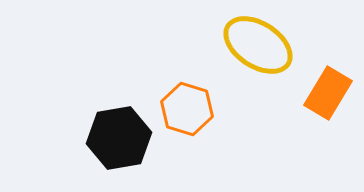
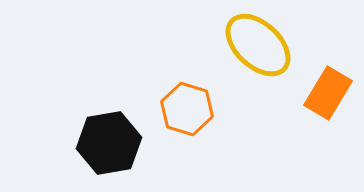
yellow ellipse: rotated 10 degrees clockwise
black hexagon: moved 10 px left, 5 px down
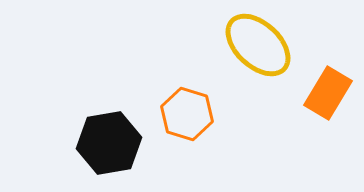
orange hexagon: moved 5 px down
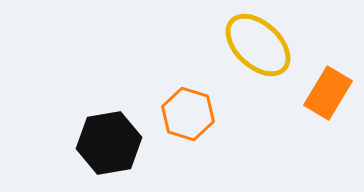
orange hexagon: moved 1 px right
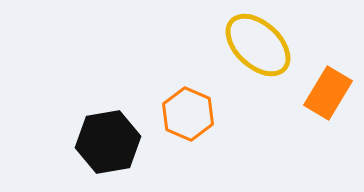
orange hexagon: rotated 6 degrees clockwise
black hexagon: moved 1 px left, 1 px up
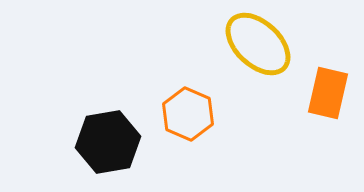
yellow ellipse: moved 1 px up
orange rectangle: rotated 18 degrees counterclockwise
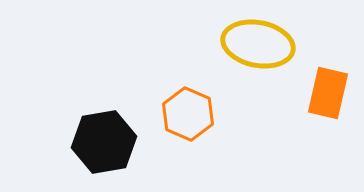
yellow ellipse: rotated 32 degrees counterclockwise
black hexagon: moved 4 px left
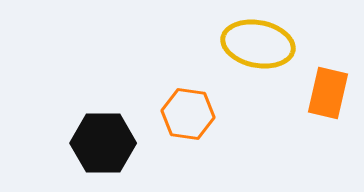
orange hexagon: rotated 15 degrees counterclockwise
black hexagon: moved 1 px left, 1 px down; rotated 10 degrees clockwise
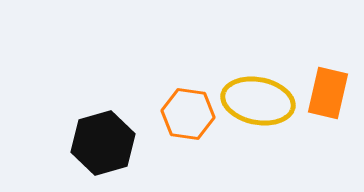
yellow ellipse: moved 57 px down
black hexagon: rotated 16 degrees counterclockwise
